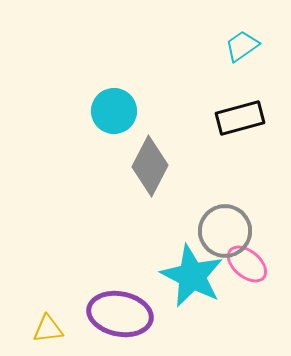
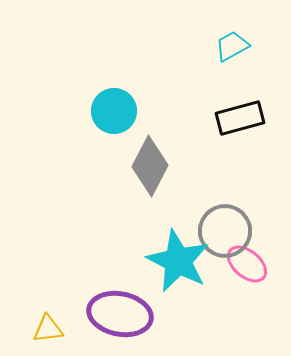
cyan trapezoid: moved 10 px left; rotated 6 degrees clockwise
cyan star: moved 14 px left, 15 px up
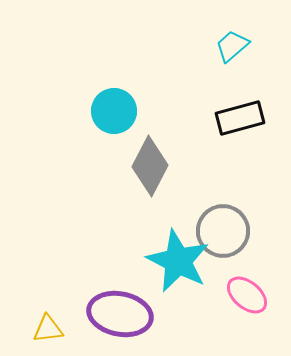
cyan trapezoid: rotated 12 degrees counterclockwise
gray circle: moved 2 px left
pink ellipse: moved 31 px down
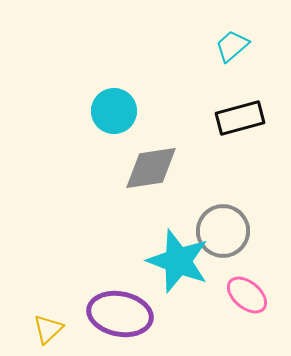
gray diamond: moved 1 px right, 2 px down; rotated 54 degrees clockwise
cyan star: rotated 6 degrees counterclockwise
yellow triangle: rotated 36 degrees counterclockwise
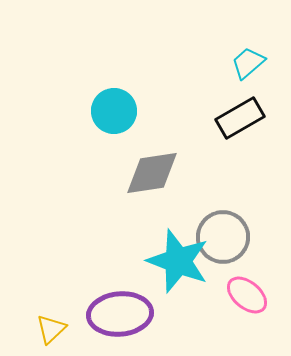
cyan trapezoid: moved 16 px right, 17 px down
black rectangle: rotated 15 degrees counterclockwise
gray diamond: moved 1 px right, 5 px down
gray circle: moved 6 px down
purple ellipse: rotated 16 degrees counterclockwise
yellow triangle: moved 3 px right
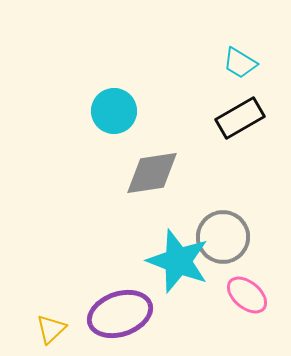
cyan trapezoid: moved 8 px left; rotated 108 degrees counterclockwise
purple ellipse: rotated 14 degrees counterclockwise
